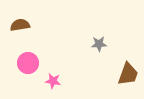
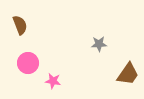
brown semicircle: rotated 78 degrees clockwise
brown trapezoid: rotated 15 degrees clockwise
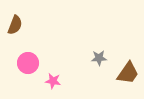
brown semicircle: moved 5 px left; rotated 42 degrees clockwise
gray star: moved 14 px down
brown trapezoid: moved 1 px up
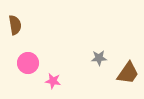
brown semicircle: rotated 30 degrees counterclockwise
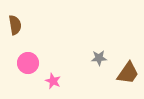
pink star: rotated 14 degrees clockwise
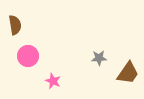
pink circle: moved 7 px up
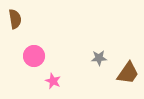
brown semicircle: moved 6 px up
pink circle: moved 6 px right
